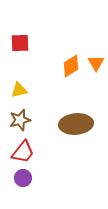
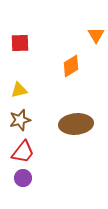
orange triangle: moved 28 px up
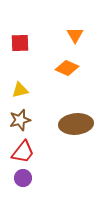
orange triangle: moved 21 px left
orange diamond: moved 4 px left, 2 px down; rotated 55 degrees clockwise
yellow triangle: moved 1 px right
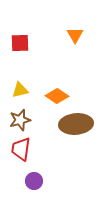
orange diamond: moved 10 px left, 28 px down; rotated 10 degrees clockwise
red trapezoid: moved 2 px left, 3 px up; rotated 150 degrees clockwise
purple circle: moved 11 px right, 3 px down
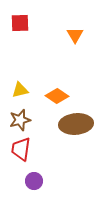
red square: moved 20 px up
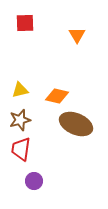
red square: moved 5 px right
orange triangle: moved 2 px right
orange diamond: rotated 20 degrees counterclockwise
brown ellipse: rotated 28 degrees clockwise
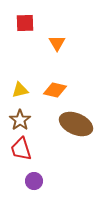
orange triangle: moved 20 px left, 8 px down
orange diamond: moved 2 px left, 6 px up
brown star: rotated 20 degrees counterclockwise
red trapezoid: rotated 25 degrees counterclockwise
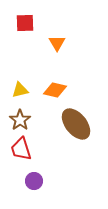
brown ellipse: rotated 28 degrees clockwise
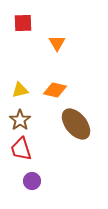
red square: moved 2 px left
purple circle: moved 2 px left
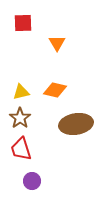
yellow triangle: moved 1 px right, 2 px down
brown star: moved 2 px up
brown ellipse: rotated 60 degrees counterclockwise
